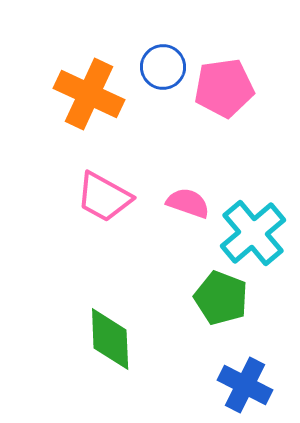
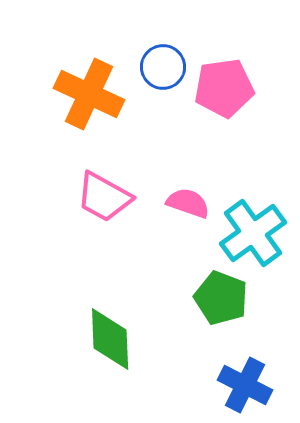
cyan cross: rotated 4 degrees clockwise
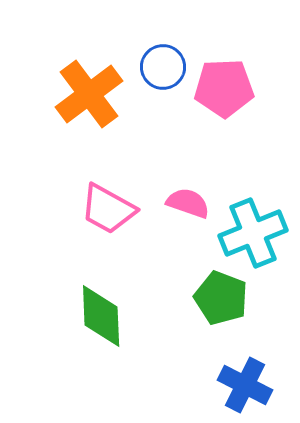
pink pentagon: rotated 6 degrees clockwise
orange cross: rotated 28 degrees clockwise
pink trapezoid: moved 4 px right, 12 px down
cyan cross: rotated 14 degrees clockwise
green diamond: moved 9 px left, 23 px up
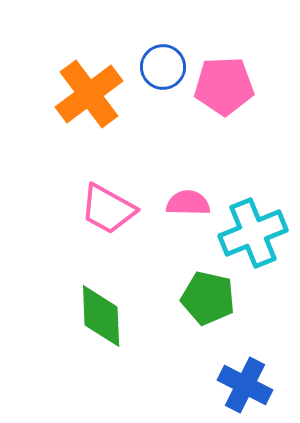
pink pentagon: moved 2 px up
pink semicircle: rotated 18 degrees counterclockwise
green pentagon: moved 13 px left; rotated 8 degrees counterclockwise
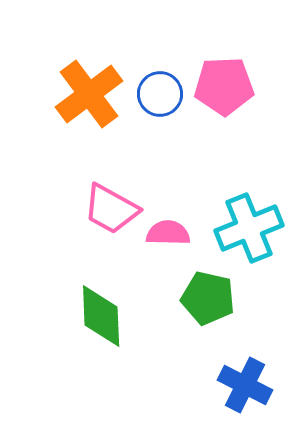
blue circle: moved 3 px left, 27 px down
pink semicircle: moved 20 px left, 30 px down
pink trapezoid: moved 3 px right
cyan cross: moved 4 px left, 5 px up
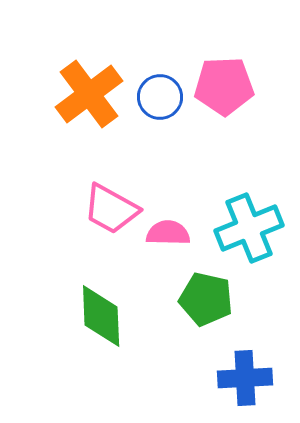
blue circle: moved 3 px down
green pentagon: moved 2 px left, 1 px down
blue cross: moved 7 px up; rotated 30 degrees counterclockwise
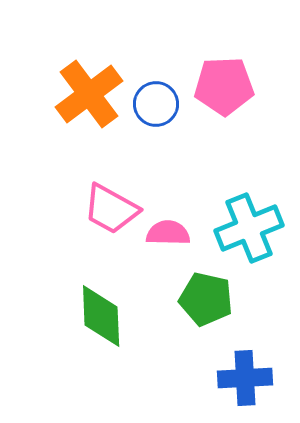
blue circle: moved 4 px left, 7 px down
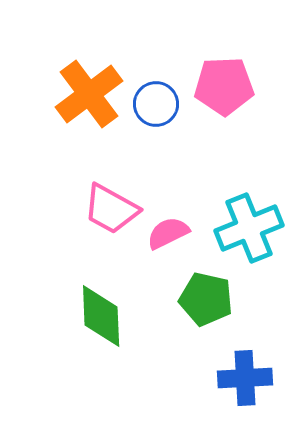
pink semicircle: rotated 27 degrees counterclockwise
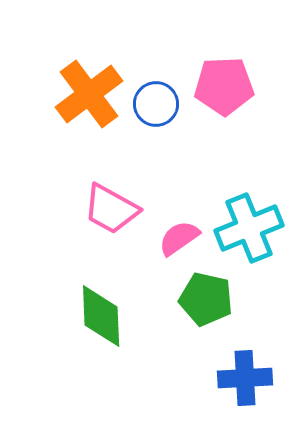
pink semicircle: moved 11 px right, 5 px down; rotated 9 degrees counterclockwise
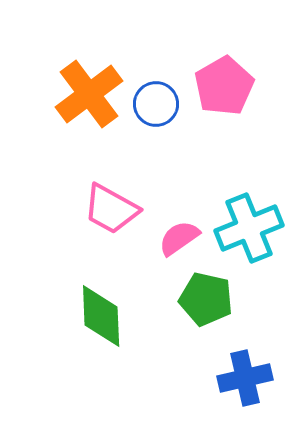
pink pentagon: rotated 28 degrees counterclockwise
blue cross: rotated 10 degrees counterclockwise
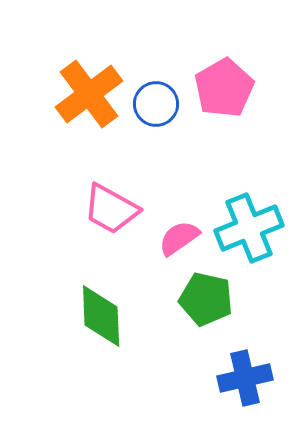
pink pentagon: moved 2 px down
